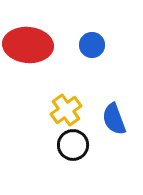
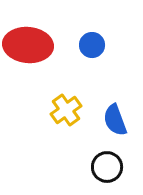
blue semicircle: moved 1 px right, 1 px down
black circle: moved 34 px right, 22 px down
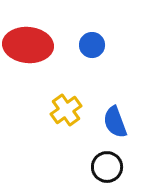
blue semicircle: moved 2 px down
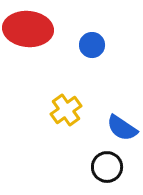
red ellipse: moved 16 px up
blue semicircle: moved 7 px right, 6 px down; rotated 36 degrees counterclockwise
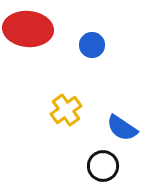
black circle: moved 4 px left, 1 px up
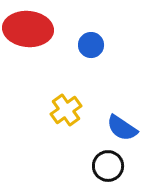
blue circle: moved 1 px left
black circle: moved 5 px right
